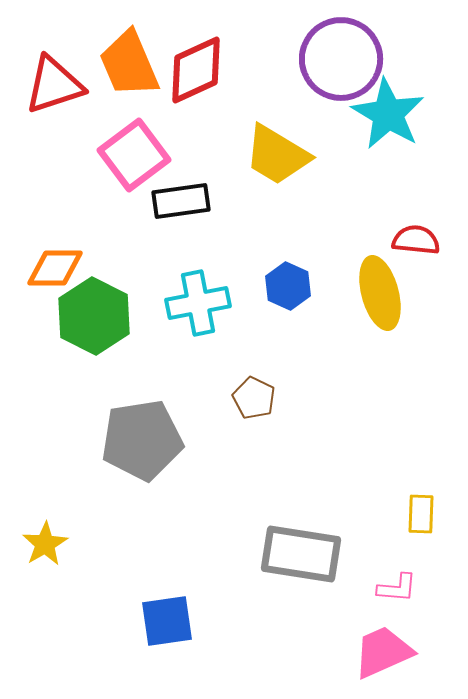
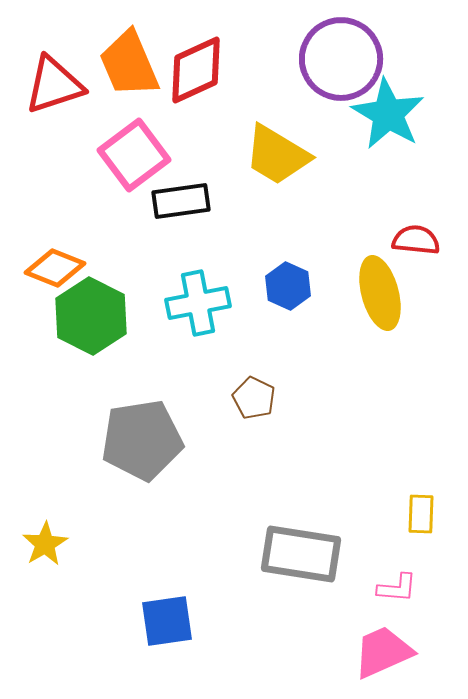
orange diamond: rotated 22 degrees clockwise
green hexagon: moved 3 px left
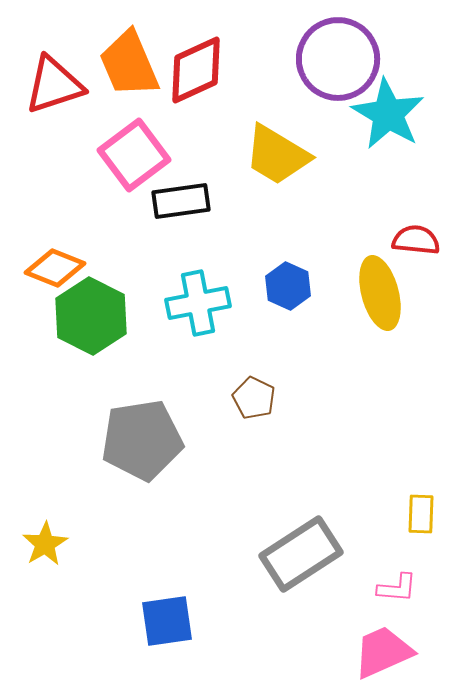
purple circle: moved 3 px left
gray rectangle: rotated 42 degrees counterclockwise
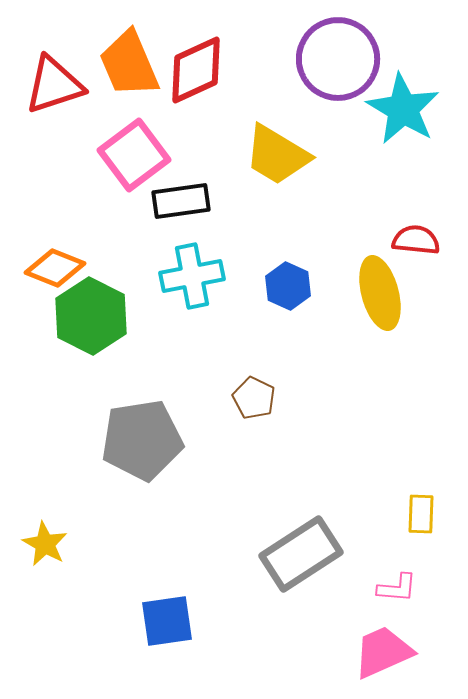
cyan star: moved 15 px right, 5 px up
cyan cross: moved 6 px left, 27 px up
yellow star: rotated 12 degrees counterclockwise
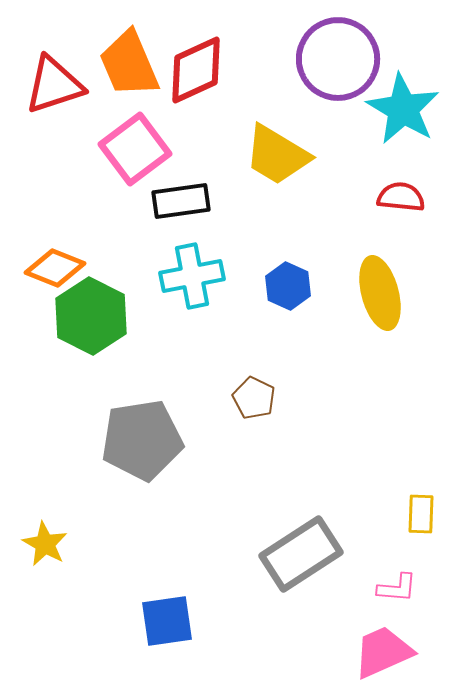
pink square: moved 1 px right, 6 px up
red semicircle: moved 15 px left, 43 px up
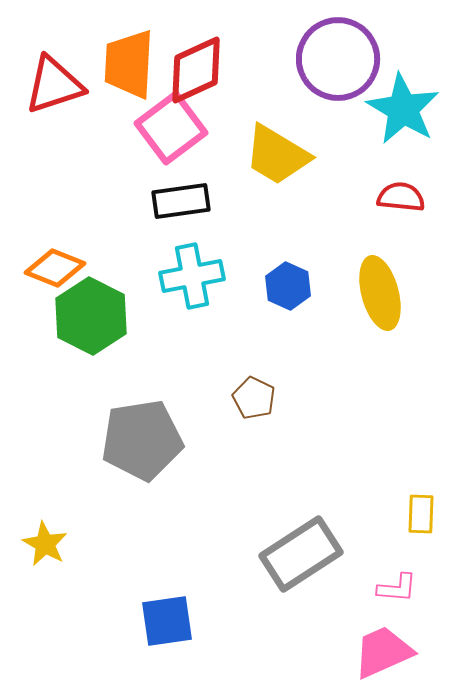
orange trapezoid: rotated 26 degrees clockwise
pink square: moved 36 px right, 21 px up
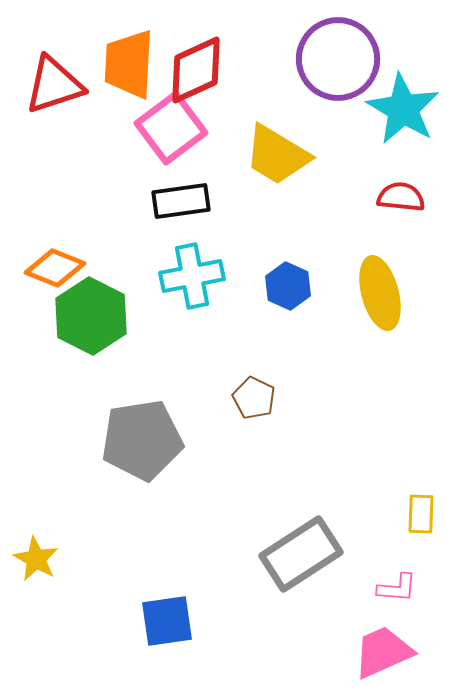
yellow star: moved 9 px left, 15 px down
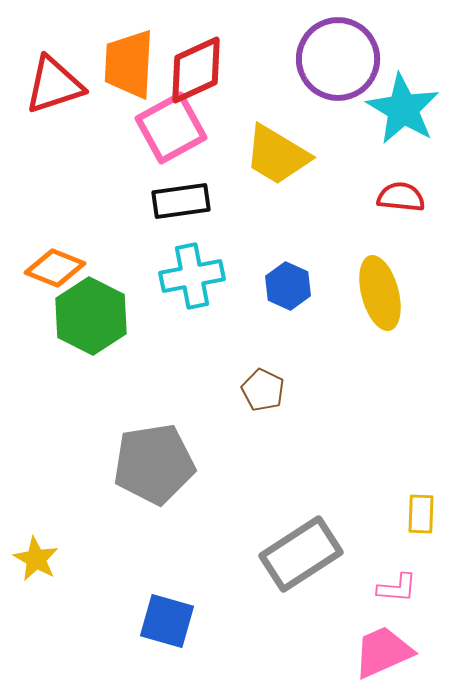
pink square: rotated 8 degrees clockwise
brown pentagon: moved 9 px right, 8 px up
gray pentagon: moved 12 px right, 24 px down
blue square: rotated 24 degrees clockwise
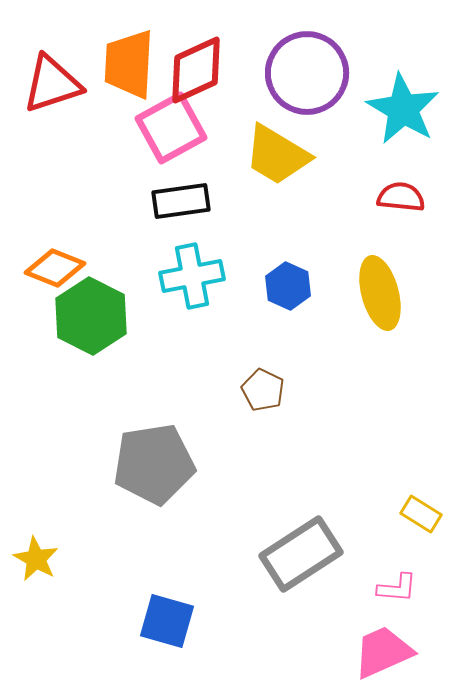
purple circle: moved 31 px left, 14 px down
red triangle: moved 2 px left, 1 px up
yellow rectangle: rotated 60 degrees counterclockwise
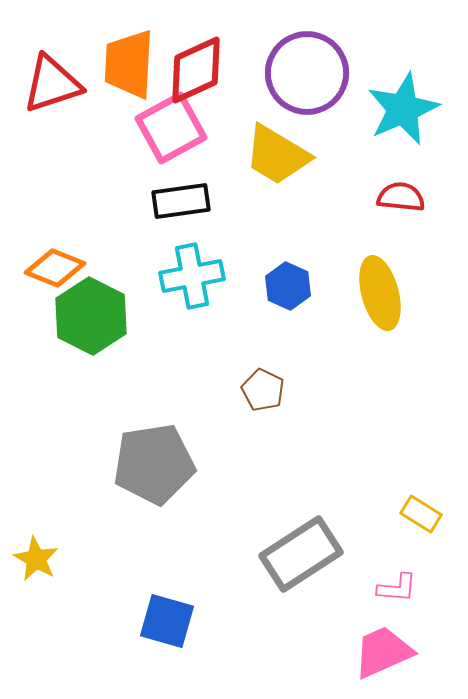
cyan star: rotated 18 degrees clockwise
